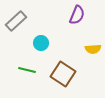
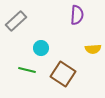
purple semicircle: rotated 18 degrees counterclockwise
cyan circle: moved 5 px down
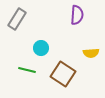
gray rectangle: moved 1 px right, 2 px up; rotated 15 degrees counterclockwise
yellow semicircle: moved 2 px left, 4 px down
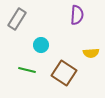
cyan circle: moved 3 px up
brown square: moved 1 px right, 1 px up
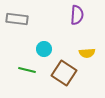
gray rectangle: rotated 65 degrees clockwise
cyan circle: moved 3 px right, 4 px down
yellow semicircle: moved 4 px left
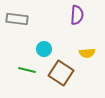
brown square: moved 3 px left
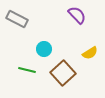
purple semicircle: rotated 48 degrees counterclockwise
gray rectangle: rotated 20 degrees clockwise
yellow semicircle: moved 3 px right; rotated 28 degrees counterclockwise
brown square: moved 2 px right; rotated 15 degrees clockwise
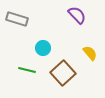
gray rectangle: rotated 10 degrees counterclockwise
cyan circle: moved 1 px left, 1 px up
yellow semicircle: rotated 98 degrees counterclockwise
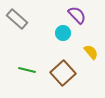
gray rectangle: rotated 25 degrees clockwise
cyan circle: moved 20 px right, 15 px up
yellow semicircle: moved 1 px right, 1 px up
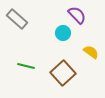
yellow semicircle: rotated 14 degrees counterclockwise
green line: moved 1 px left, 4 px up
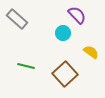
brown square: moved 2 px right, 1 px down
